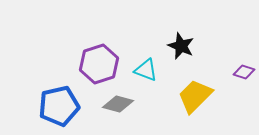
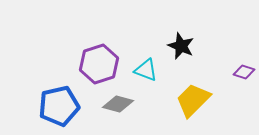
yellow trapezoid: moved 2 px left, 4 px down
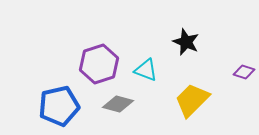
black star: moved 5 px right, 4 px up
yellow trapezoid: moved 1 px left
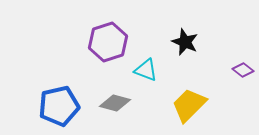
black star: moved 1 px left
purple hexagon: moved 9 px right, 22 px up
purple diamond: moved 1 px left, 2 px up; rotated 20 degrees clockwise
yellow trapezoid: moved 3 px left, 5 px down
gray diamond: moved 3 px left, 1 px up
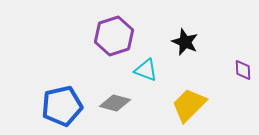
purple hexagon: moved 6 px right, 6 px up
purple diamond: rotated 50 degrees clockwise
blue pentagon: moved 3 px right
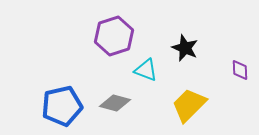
black star: moved 6 px down
purple diamond: moved 3 px left
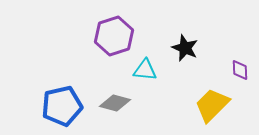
cyan triangle: moved 1 px left; rotated 15 degrees counterclockwise
yellow trapezoid: moved 23 px right
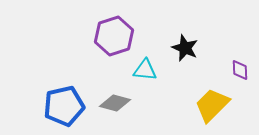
blue pentagon: moved 2 px right
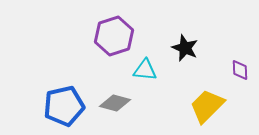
yellow trapezoid: moved 5 px left, 1 px down
